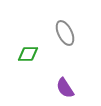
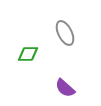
purple semicircle: rotated 15 degrees counterclockwise
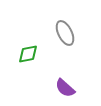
green diamond: rotated 10 degrees counterclockwise
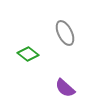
green diamond: rotated 50 degrees clockwise
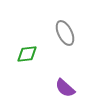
green diamond: moved 1 px left; rotated 45 degrees counterclockwise
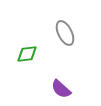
purple semicircle: moved 4 px left, 1 px down
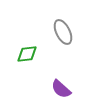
gray ellipse: moved 2 px left, 1 px up
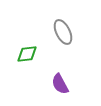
purple semicircle: moved 1 px left, 5 px up; rotated 20 degrees clockwise
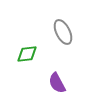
purple semicircle: moved 3 px left, 1 px up
